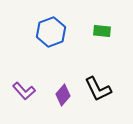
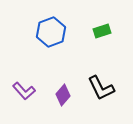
green rectangle: rotated 24 degrees counterclockwise
black L-shape: moved 3 px right, 1 px up
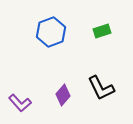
purple L-shape: moved 4 px left, 12 px down
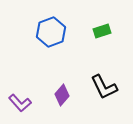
black L-shape: moved 3 px right, 1 px up
purple diamond: moved 1 px left
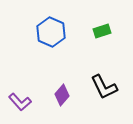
blue hexagon: rotated 16 degrees counterclockwise
purple L-shape: moved 1 px up
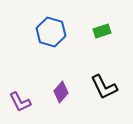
blue hexagon: rotated 8 degrees counterclockwise
purple diamond: moved 1 px left, 3 px up
purple L-shape: rotated 15 degrees clockwise
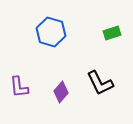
green rectangle: moved 10 px right, 2 px down
black L-shape: moved 4 px left, 4 px up
purple L-shape: moved 1 px left, 15 px up; rotated 20 degrees clockwise
